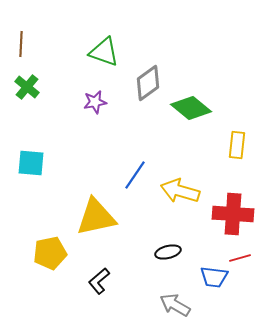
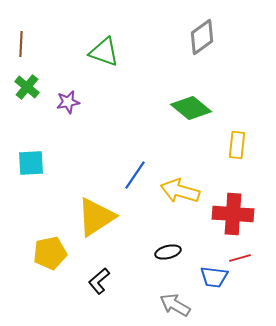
gray diamond: moved 54 px right, 46 px up
purple star: moved 27 px left
cyan square: rotated 8 degrees counterclockwise
yellow triangle: rotated 21 degrees counterclockwise
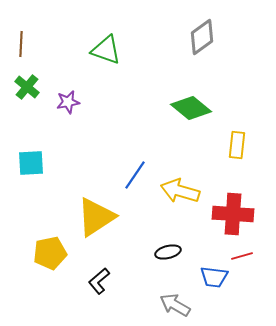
green triangle: moved 2 px right, 2 px up
red line: moved 2 px right, 2 px up
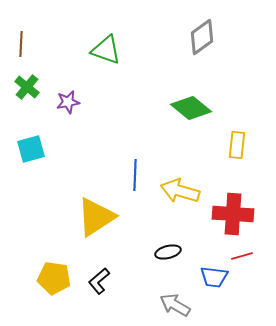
cyan square: moved 14 px up; rotated 12 degrees counterclockwise
blue line: rotated 32 degrees counterclockwise
yellow pentagon: moved 4 px right, 25 px down; rotated 20 degrees clockwise
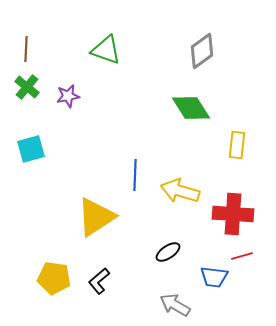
gray diamond: moved 14 px down
brown line: moved 5 px right, 5 px down
purple star: moved 6 px up
green diamond: rotated 18 degrees clockwise
black ellipse: rotated 20 degrees counterclockwise
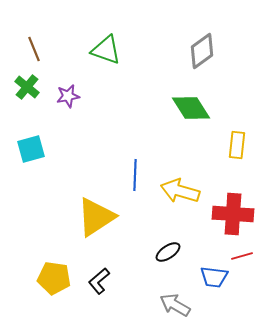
brown line: moved 8 px right; rotated 25 degrees counterclockwise
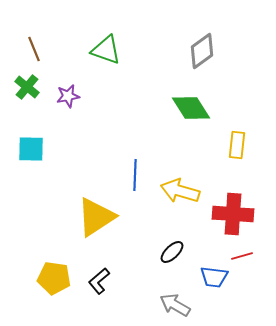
cyan square: rotated 16 degrees clockwise
black ellipse: moved 4 px right; rotated 10 degrees counterclockwise
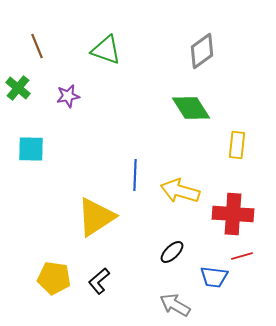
brown line: moved 3 px right, 3 px up
green cross: moved 9 px left, 1 px down
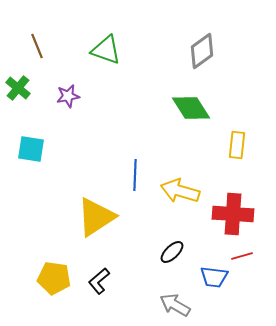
cyan square: rotated 8 degrees clockwise
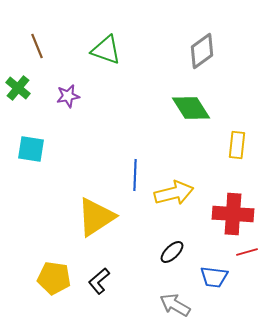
yellow arrow: moved 6 px left, 2 px down; rotated 150 degrees clockwise
red line: moved 5 px right, 4 px up
